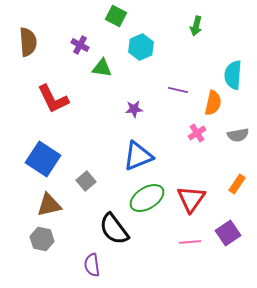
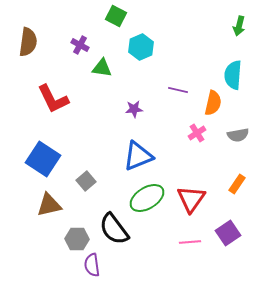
green arrow: moved 43 px right
brown semicircle: rotated 12 degrees clockwise
gray hexagon: moved 35 px right; rotated 10 degrees counterclockwise
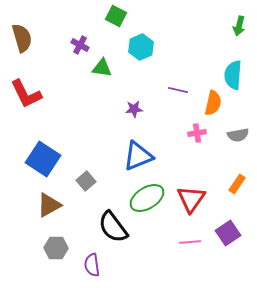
brown semicircle: moved 6 px left, 4 px up; rotated 24 degrees counterclockwise
red L-shape: moved 27 px left, 5 px up
pink cross: rotated 24 degrees clockwise
brown triangle: rotated 16 degrees counterclockwise
black semicircle: moved 1 px left, 2 px up
gray hexagon: moved 21 px left, 9 px down
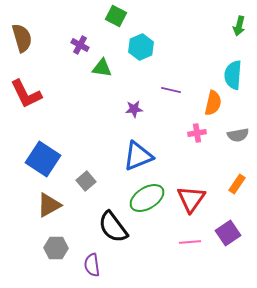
purple line: moved 7 px left
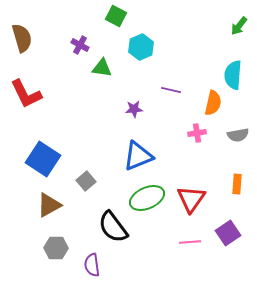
green arrow: rotated 24 degrees clockwise
orange rectangle: rotated 30 degrees counterclockwise
green ellipse: rotated 8 degrees clockwise
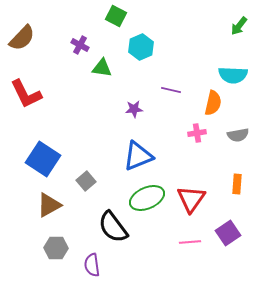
brown semicircle: rotated 60 degrees clockwise
cyan semicircle: rotated 92 degrees counterclockwise
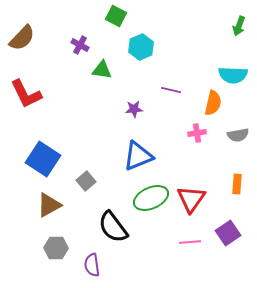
green arrow: rotated 18 degrees counterclockwise
green triangle: moved 2 px down
green ellipse: moved 4 px right
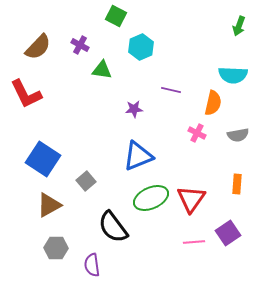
brown semicircle: moved 16 px right, 9 px down
pink cross: rotated 36 degrees clockwise
pink line: moved 4 px right
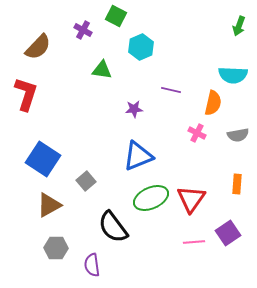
purple cross: moved 3 px right, 15 px up
red L-shape: rotated 136 degrees counterclockwise
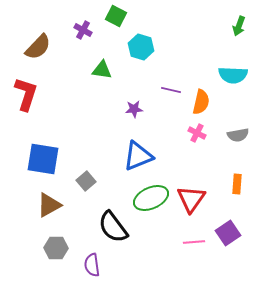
cyan hexagon: rotated 20 degrees counterclockwise
orange semicircle: moved 12 px left, 1 px up
blue square: rotated 24 degrees counterclockwise
